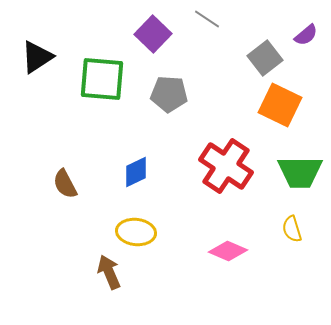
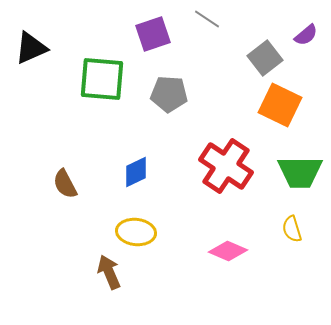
purple square: rotated 27 degrees clockwise
black triangle: moved 6 px left, 9 px up; rotated 9 degrees clockwise
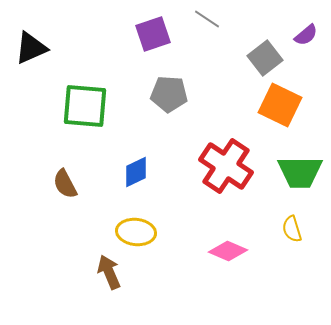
green square: moved 17 px left, 27 px down
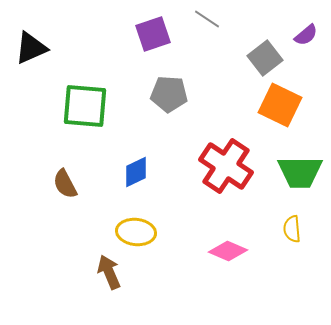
yellow semicircle: rotated 12 degrees clockwise
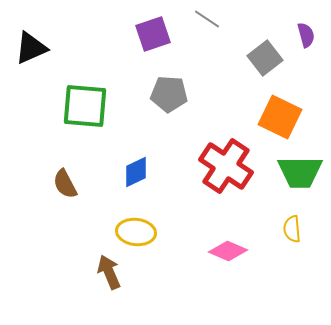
purple semicircle: rotated 65 degrees counterclockwise
orange square: moved 12 px down
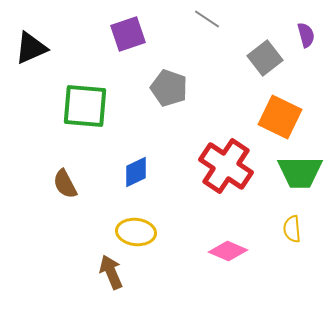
purple square: moved 25 px left
gray pentagon: moved 6 px up; rotated 15 degrees clockwise
brown arrow: moved 2 px right
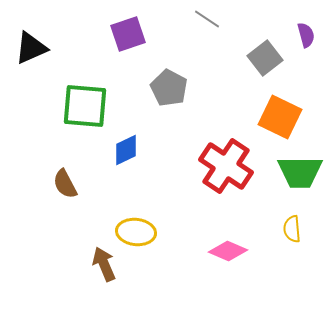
gray pentagon: rotated 9 degrees clockwise
blue diamond: moved 10 px left, 22 px up
brown arrow: moved 7 px left, 8 px up
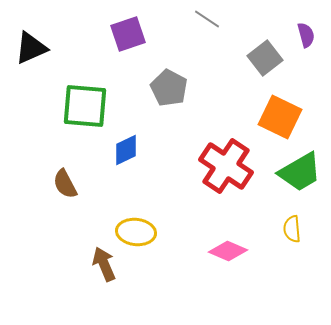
green trapezoid: rotated 30 degrees counterclockwise
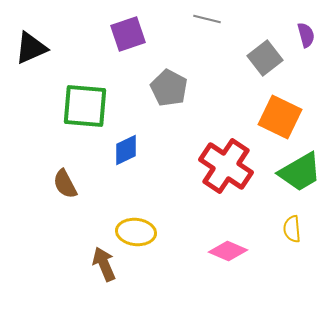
gray line: rotated 20 degrees counterclockwise
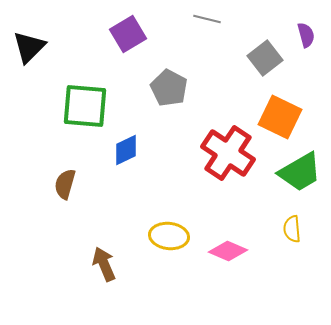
purple square: rotated 12 degrees counterclockwise
black triangle: moved 2 px left, 1 px up; rotated 21 degrees counterclockwise
red cross: moved 2 px right, 13 px up
brown semicircle: rotated 44 degrees clockwise
yellow ellipse: moved 33 px right, 4 px down
